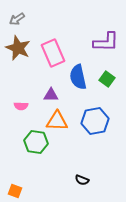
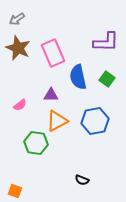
pink semicircle: moved 1 px left, 1 px up; rotated 40 degrees counterclockwise
orange triangle: rotated 30 degrees counterclockwise
green hexagon: moved 1 px down
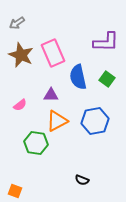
gray arrow: moved 4 px down
brown star: moved 3 px right, 7 px down
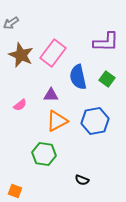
gray arrow: moved 6 px left
pink rectangle: rotated 60 degrees clockwise
green hexagon: moved 8 px right, 11 px down
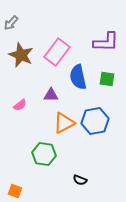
gray arrow: rotated 14 degrees counterclockwise
pink rectangle: moved 4 px right, 1 px up
green square: rotated 28 degrees counterclockwise
orange triangle: moved 7 px right, 2 px down
black semicircle: moved 2 px left
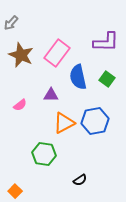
pink rectangle: moved 1 px down
green square: rotated 28 degrees clockwise
black semicircle: rotated 56 degrees counterclockwise
orange square: rotated 24 degrees clockwise
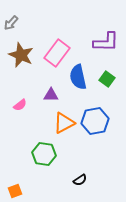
orange square: rotated 24 degrees clockwise
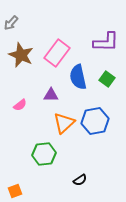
orange triangle: rotated 15 degrees counterclockwise
green hexagon: rotated 15 degrees counterclockwise
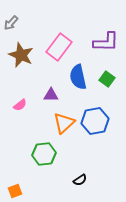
pink rectangle: moved 2 px right, 6 px up
